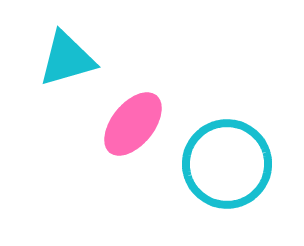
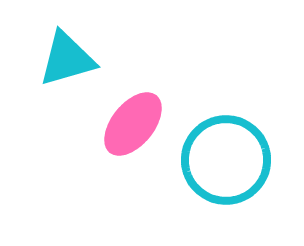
cyan circle: moved 1 px left, 4 px up
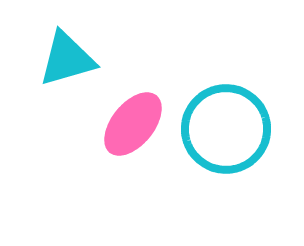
cyan circle: moved 31 px up
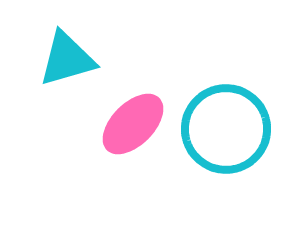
pink ellipse: rotated 6 degrees clockwise
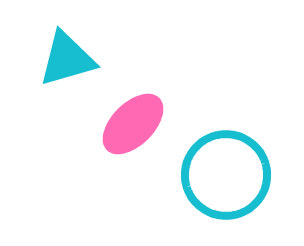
cyan circle: moved 46 px down
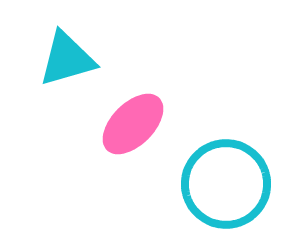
cyan circle: moved 9 px down
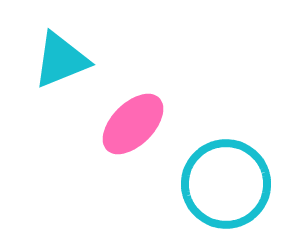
cyan triangle: moved 6 px left, 1 px down; rotated 6 degrees counterclockwise
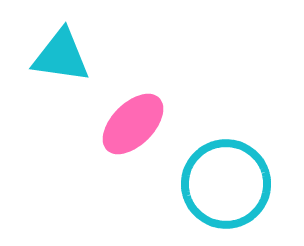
cyan triangle: moved 4 px up; rotated 30 degrees clockwise
